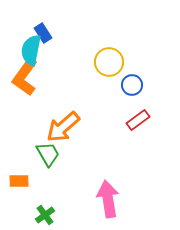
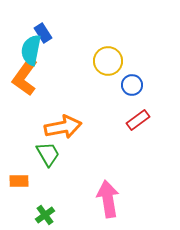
yellow circle: moved 1 px left, 1 px up
orange arrow: rotated 150 degrees counterclockwise
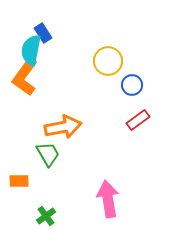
green cross: moved 1 px right, 1 px down
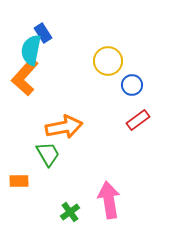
orange L-shape: rotated 6 degrees clockwise
orange arrow: moved 1 px right
pink arrow: moved 1 px right, 1 px down
green cross: moved 24 px right, 4 px up
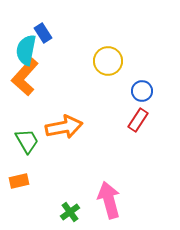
cyan semicircle: moved 5 px left
blue circle: moved 10 px right, 6 px down
red rectangle: rotated 20 degrees counterclockwise
green trapezoid: moved 21 px left, 13 px up
orange rectangle: rotated 12 degrees counterclockwise
pink arrow: rotated 6 degrees counterclockwise
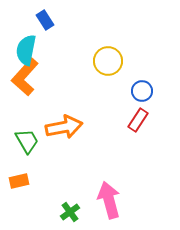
blue rectangle: moved 2 px right, 13 px up
